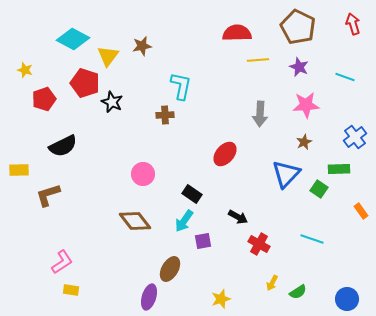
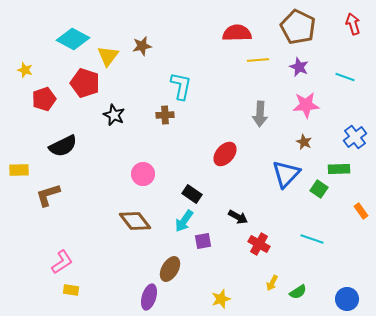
black star at (112, 102): moved 2 px right, 13 px down
brown star at (304, 142): rotated 21 degrees counterclockwise
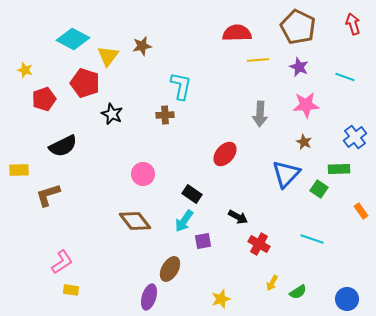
black star at (114, 115): moved 2 px left, 1 px up
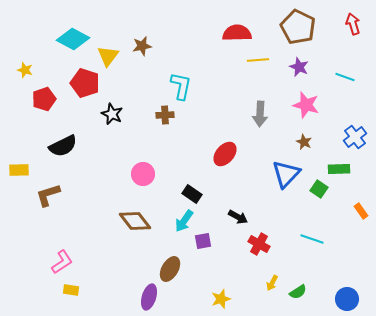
pink star at (306, 105): rotated 20 degrees clockwise
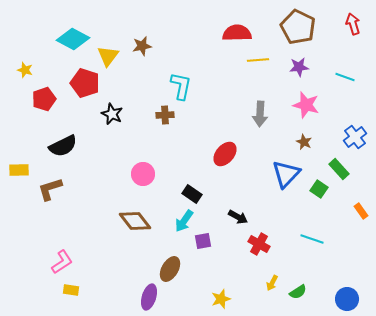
purple star at (299, 67): rotated 30 degrees counterclockwise
green rectangle at (339, 169): rotated 50 degrees clockwise
brown L-shape at (48, 195): moved 2 px right, 6 px up
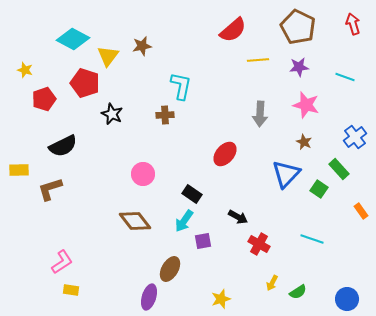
red semicircle at (237, 33): moved 4 px left, 3 px up; rotated 140 degrees clockwise
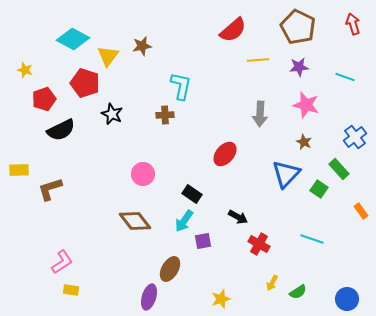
black semicircle at (63, 146): moved 2 px left, 16 px up
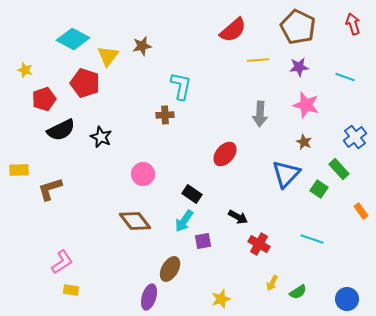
black star at (112, 114): moved 11 px left, 23 px down
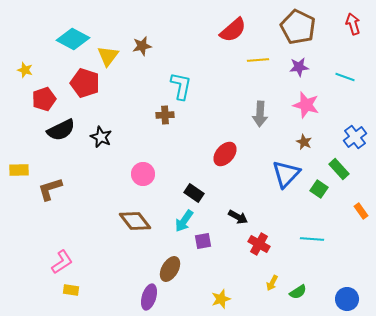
black rectangle at (192, 194): moved 2 px right, 1 px up
cyan line at (312, 239): rotated 15 degrees counterclockwise
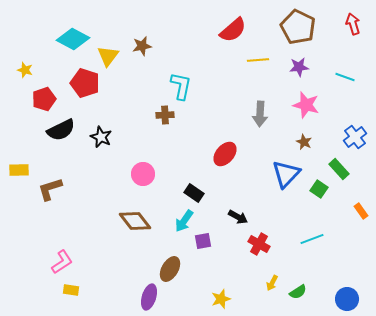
cyan line at (312, 239): rotated 25 degrees counterclockwise
